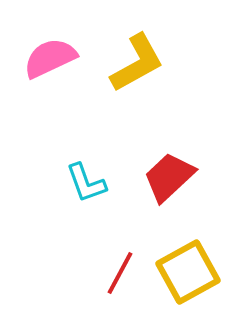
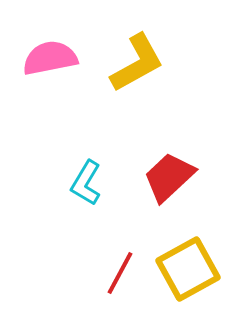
pink semicircle: rotated 14 degrees clockwise
cyan L-shape: rotated 51 degrees clockwise
yellow square: moved 3 px up
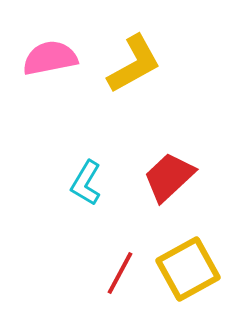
yellow L-shape: moved 3 px left, 1 px down
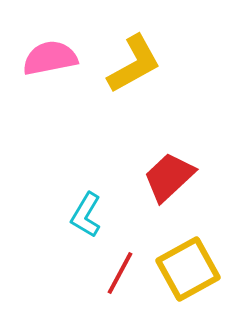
cyan L-shape: moved 32 px down
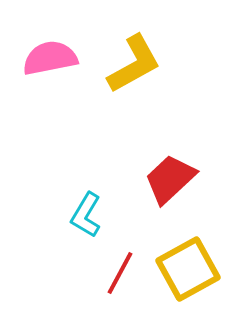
red trapezoid: moved 1 px right, 2 px down
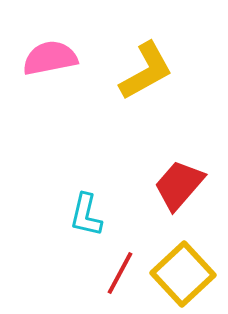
yellow L-shape: moved 12 px right, 7 px down
red trapezoid: moved 9 px right, 6 px down; rotated 6 degrees counterclockwise
cyan L-shape: rotated 18 degrees counterclockwise
yellow square: moved 5 px left, 5 px down; rotated 14 degrees counterclockwise
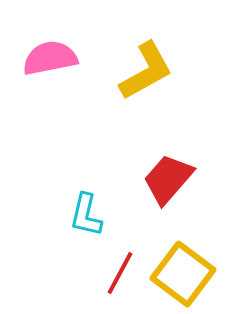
red trapezoid: moved 11 px left, 6 px up
yellow square: rotated 10 degrees counterclockwise
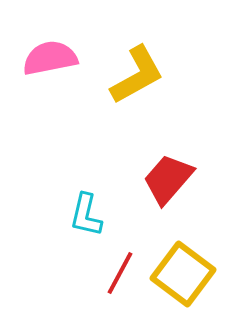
yellow L-shape: moved 9 px left, 4 px down
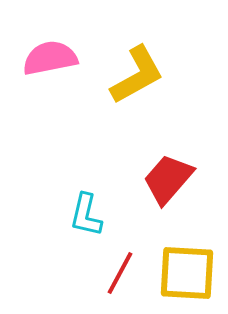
yellow square: moved 4 px right, 1 px up; rotated 34 degrees counterclockwise
